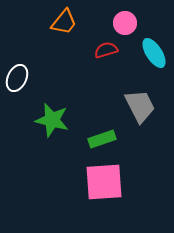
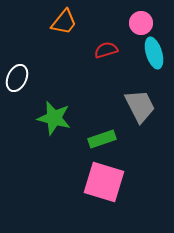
pink circle: moved 16 px right
cyan ellipse: rotated 16 degrees clockwise
green star: moved 2 px right, 2 px up
pink square: rotated 21 degrees clockwise
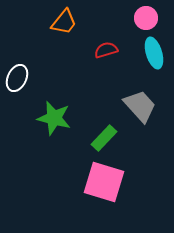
pink circle: moved 5 px right, 5 px up
gray trapezoid: rotated 15 degrees counterclockwise
green rectangle: moved 2 px right, 1 px up; rotated 28 degrees counterclockwise
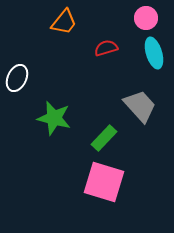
red semicircle: moved 2 px up
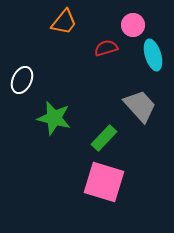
pink circle: moved 13 px left, 7 px down
cyan ellipse: moved 1 px left, 2 px down
white ellipse: moved 5 px right, 2 px down
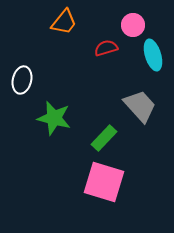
white ellipse: rotated 12 degrees counterclockwise
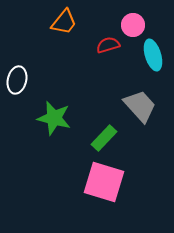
red semicircle: moved 2 px right, 3 px up
white ellipse: moved 5 px left
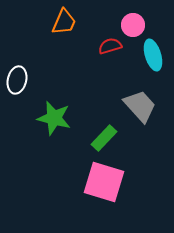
orange trapezoid: rotated 16 degrees counterclockwise
red semicircle: moved 2 px right, 1 px down
